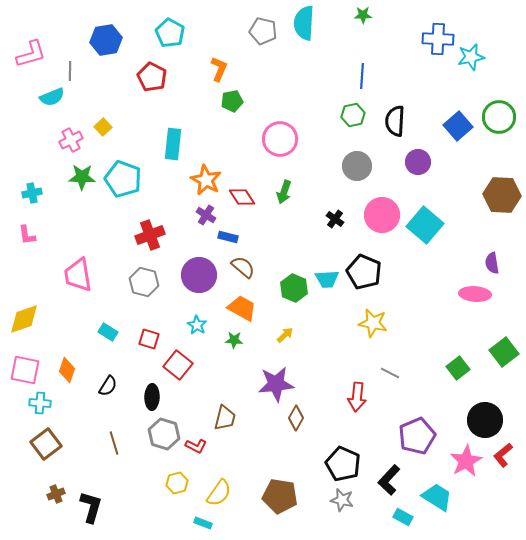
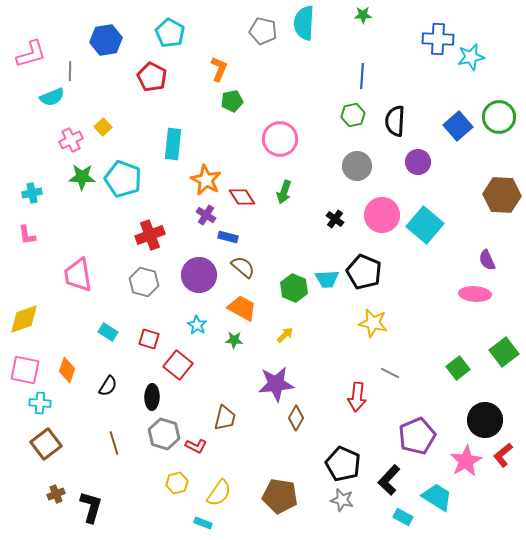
purple semicircle at (492, 263): moved 5 px left, 3 px up; rotated 15 degrees counterclockwise
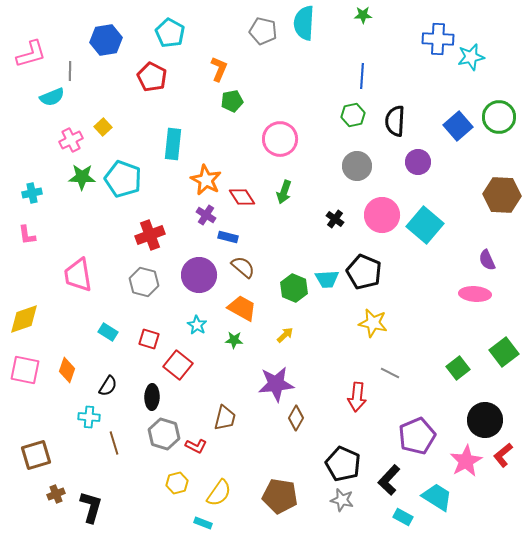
cyan cross at (40, 403): moved 49 px right, 14 px down
brown square at (46, 444): moved 10 px left, 11 px down; rotated 20 degrees clockwise
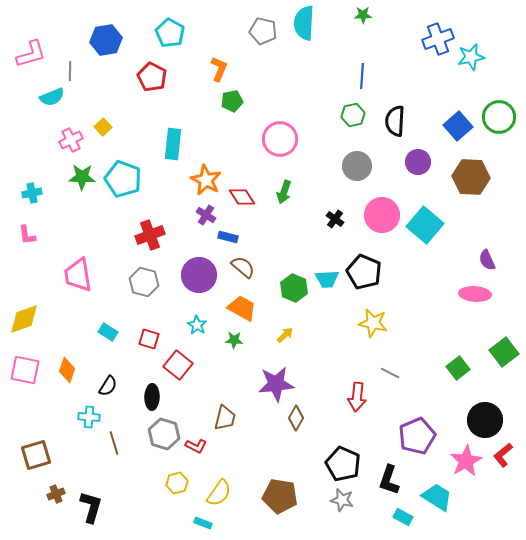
blue cross at (438, 39): rotated 24 degrees counterclockwise
brown hexagon at (502, 195): moved 31 px left, 18 px up
black L-shape at (389, 480): rotated 24 degrees counterclockwise
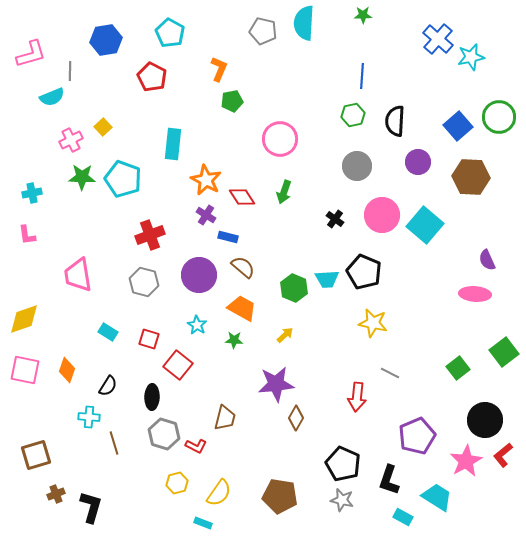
blue cross at (438, 39): rotated 28 degrees counterclockwise
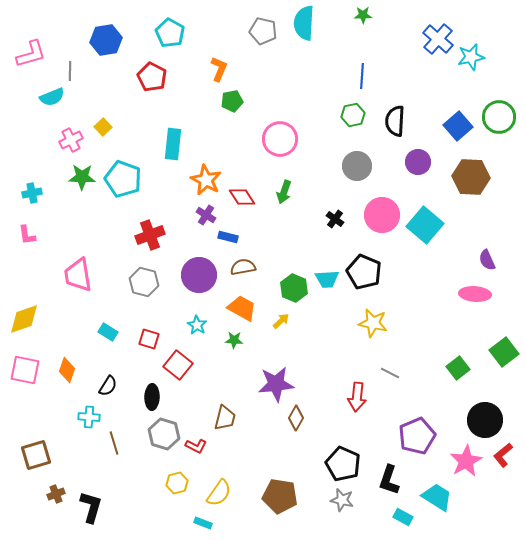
brown semicircle at (243, 267): rotated 50 degrees counterclockwise
yellow arrow at (285, 335): moved 4 px left, 14 px up
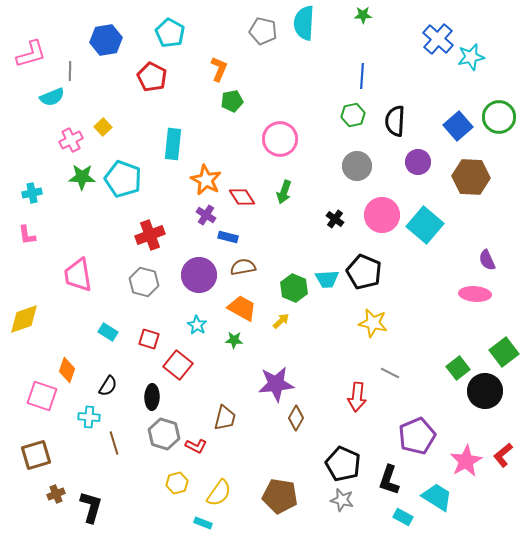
pink square at (25, 370): moved 17 px right, 26 px down; rotated 8 degrees clockwise
black circle at (485, 420): moved 29 px up
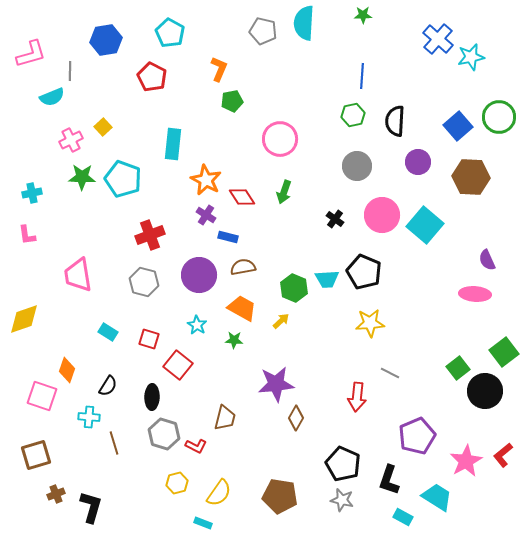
yellow star at (373, 323): moved 3 px left; rotated 16 degrees counterclockwise
